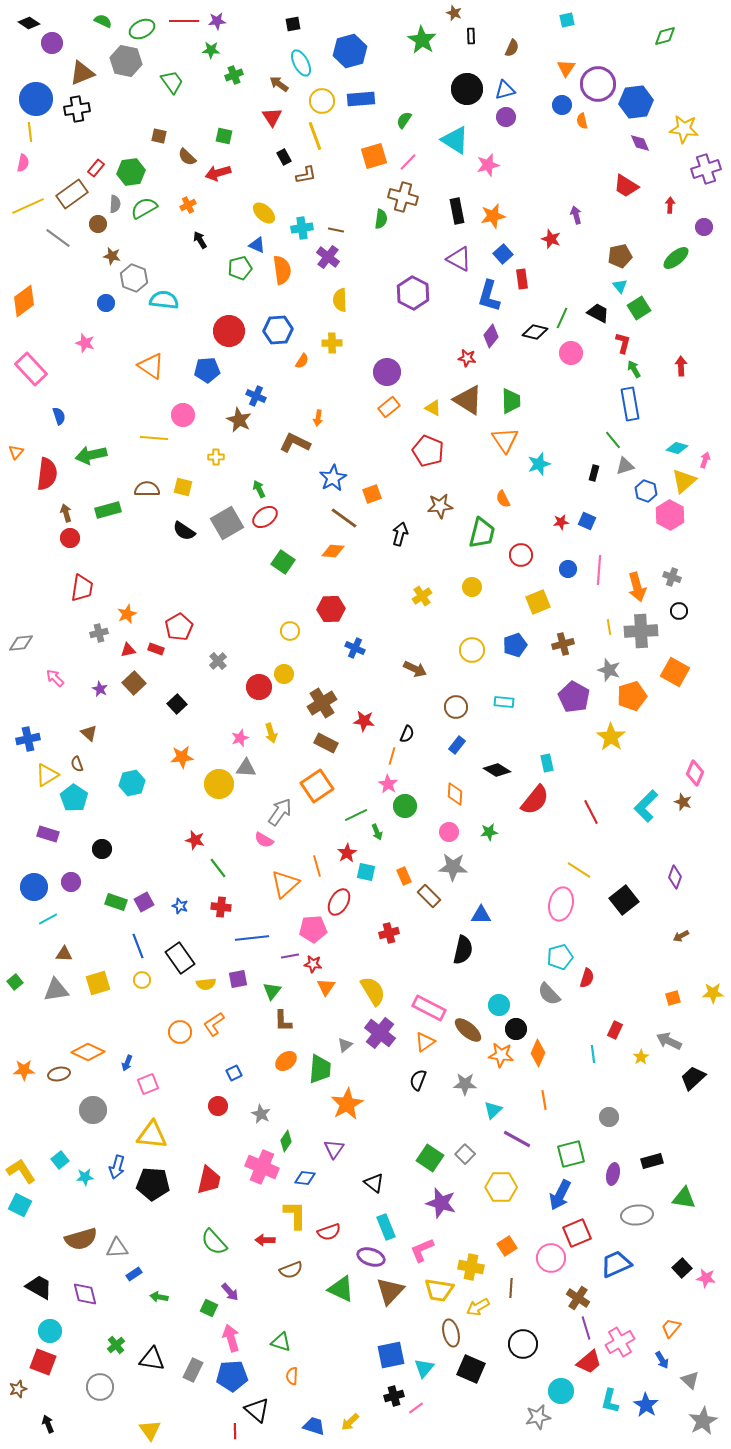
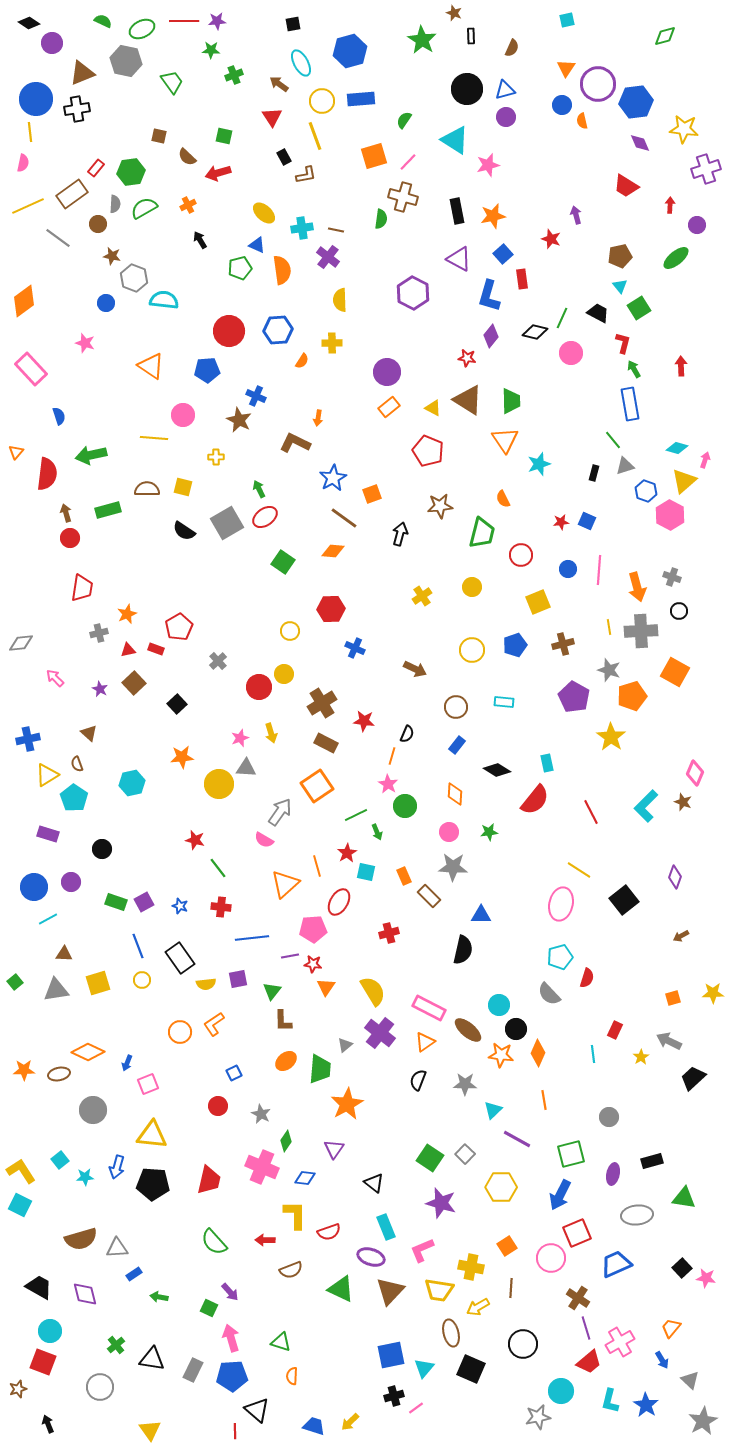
purple circle at (704, 227): moved 7 px left, 2 px up
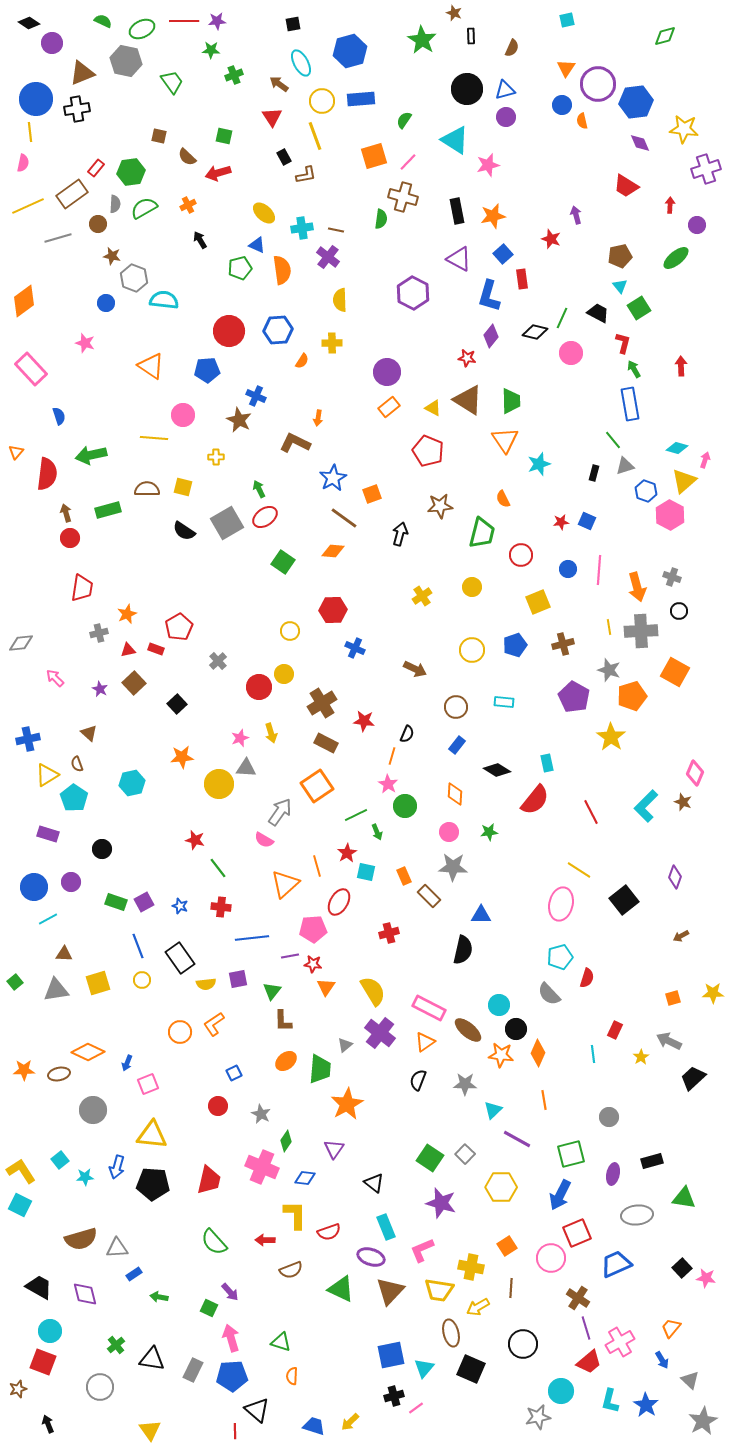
gray line at (58, 238): rotated 52 degrees counterclockwise
red hexagon at (331, 609): moved 2 px right, 1 px down
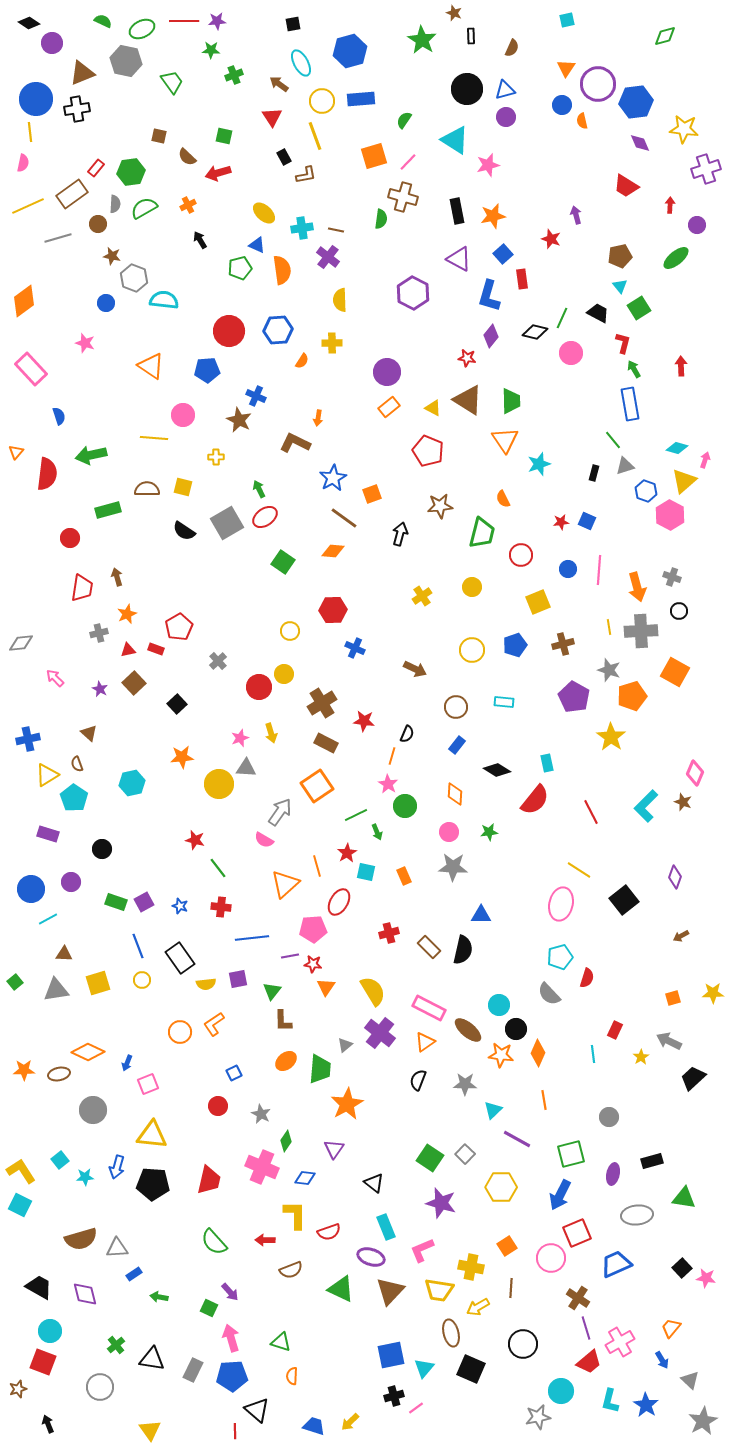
brown arrow at (66, 513): moved 51 px right, 64 px down
blue circle at (34, 887): moved 3 px left, 2 px down
brown rectangle at (429, 896): moved 51 px down
